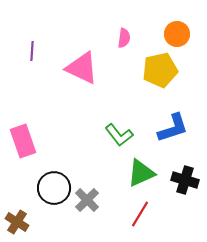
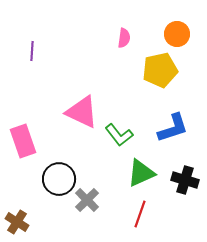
pink triangle: moved 44 px down
black circle: moved 5 px right, 9 px up
red line: rotated 12 degrees counterclockwise
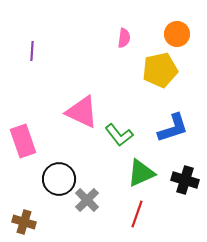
red line: moved 3 px left
brown cross: moved 7 px right; rotated 15 degrees counterclockwise
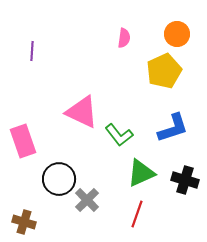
yellow pentagon: moved 4 px right, 1 px down; rotated 12 degrees counterclockwise
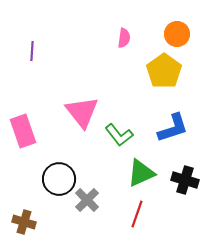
yellow pentagon: rotated 12 degrees counterclockwise
pink triangle: rotated 27 degrees clockwise
pink rectangle: moved 10 px up
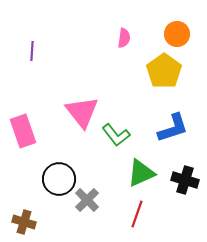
green L-shape: moved 3 px left
